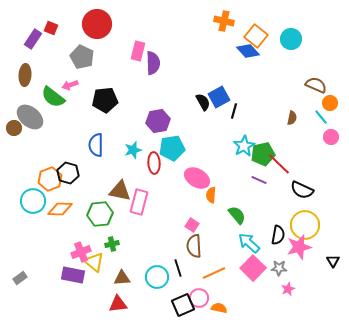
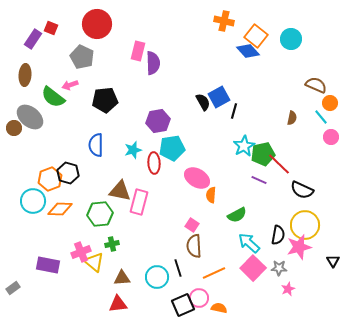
green semicircle at (237, 215): rotated 102 degrees clockwise
purple rectangle at (73, 275): moved 25 px left, 10 px up
gray rectangle at (20, 278): moved 7 px left, 10 px down
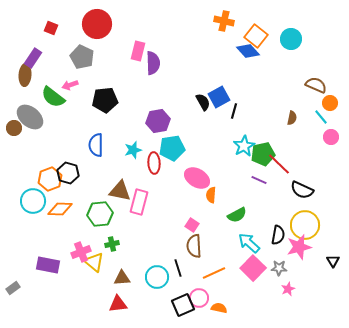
purple rectangle at (33, 39): moved 19 px down
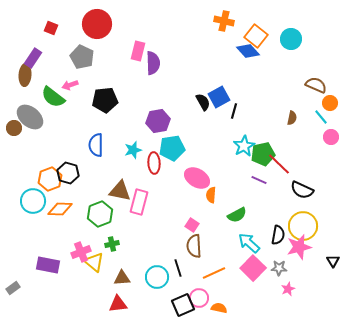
green hexagon at (100, 214): rotated 15 degrees counterclockwise
yellow circle at (305, 225): moved 2 px left, 1 px down
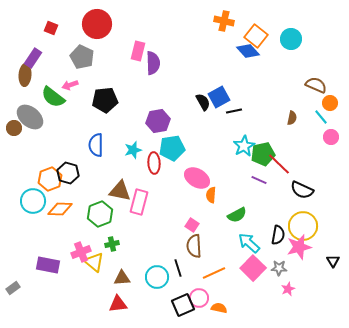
black line at (234, 111): rotated 63 degrees clockwise
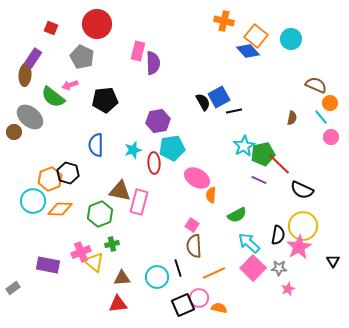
brown circle at (14, 128): moved 4 px down
pink star at (299, 247): rotated 15 degrees counterclockwise
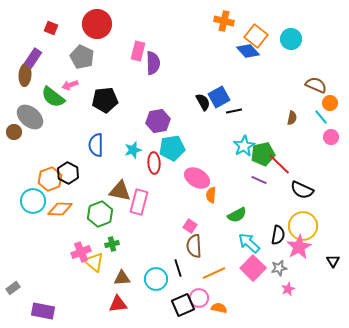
black hexagon at (68, 173): rotated 10 degrees clockwise
pink square at (192, 225): moved 2 px left, 1 px down
purple rectangle at (48, 265): moved 5 px left, 46 px down
gray star at (279, 268): rotated 14 degrees counterclockwise
cyan circle at (157, 277): moved 1 px left, 2 px down
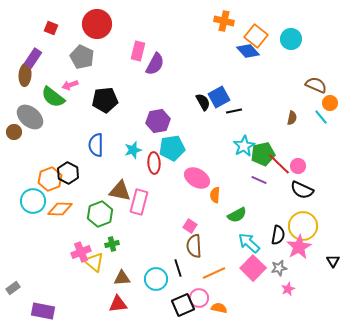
purple semicircle at (153, 63): moved 2 px right, 1 px down; rotated 30 degrees clockwise
pink circle at (331, 137): moved 33 px left, 29 px down
orange semicircle at (211, 195): moved 4 px right
